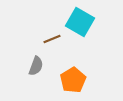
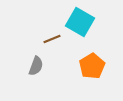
orange pentagon: moved 19 px right, 14 px up
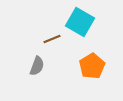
gray semicircle: moved 1 px right
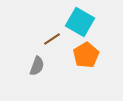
brown line: rotated 12 degrees counterclockwise
orange pentagon: moved 6 px left, 11 px up
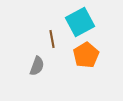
cyan square: rotated 32 degrees clockwise
brown line: rotated 66 degrees counterclockwise
